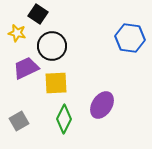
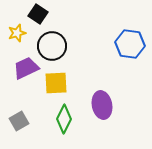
yellow star: rotated 30 degrees counterclockwise
blue hexagon: moved 6 px down
purple ellipse: rotated 44 degrees counterclockwise
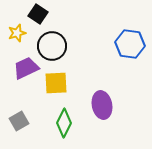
green diamond: moved 4 px down
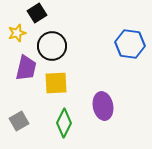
black square: moved 1 px left, 1 px up; rotated 24 degrees clockwise
purple trapezoid: rotated 128 degrees clockwise
purple ellipse: moved 1 px right, 1 px down
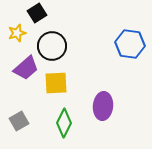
purple trapezoid: rotated 36 degrees clockwise
purple ellipse: rotated 16 degrees clockwise
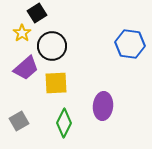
yellow star: moved 5 px right; rotated 18 degrees counterclockwise
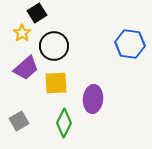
black circle: moved 2 px right
purple ellipse: moved 10 px left, 7 px up
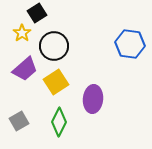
purple trapezoid: moved 1 px left, 1 px down
yellow square: moved 1 px up; rotated 30 degrees counterclockwise
green diamond: moved 5 px left, 1 px up
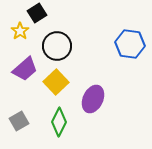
yellow star: moved 2 px left, 2 px up
black circle: moved 3 px right
yellow square: rotated 10 degrees counterclockwise
purple ellipse: rotated 20 degrees clockwise
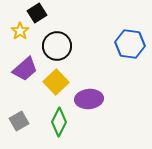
purple ellipse: moved 4 px left; rotated 60 degrees clockwise
